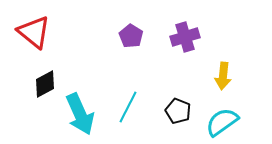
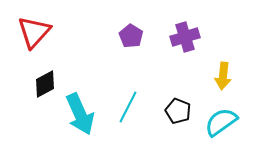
red triangle: rotated 33 degrees clockwise
cyan semicircle: moved 1 px left
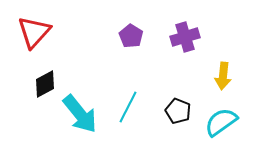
cyan arrow: rotated 15 degrees counterclockwise
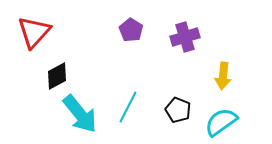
purple pentagon: moved 6 px up
black diamond: moved 12 px right, 8 px up
black pentagon: moved 1 px up
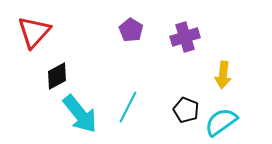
yellow arrow: moved 1 px up
black pentagon: moved 8 px right
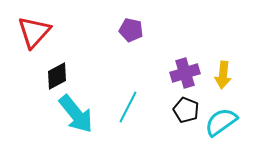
purple pentagon: rotated 20 degrees counterclockwise
purple cross: moved 36 px down
cyan arrow: moved 4 px left
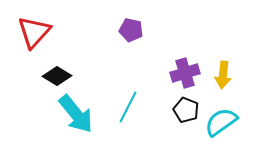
black diamond: rotated 60 degrees clockwise
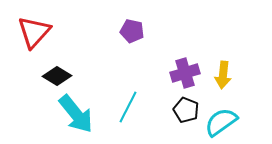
purple pentagon: moved 1 px right, 1 px down
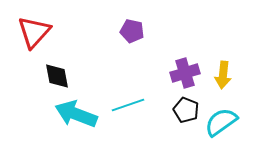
black diamond: rotated 48 degrees clockwise
cyan line: moved 2 px up; rotated 44 degrees clockwise
cyan arrow: rotated 150 degrees clockwise
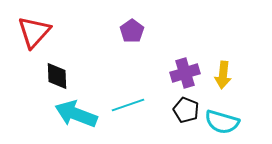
purple pentagon: rotated 25 degrees clockwise
black diamond: rotated 8 degrees clockwise
cyan semicircle: moved 1 px right; rotated 128 degrees counterclockwise
